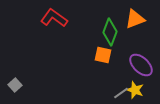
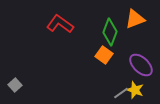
red L-shape: moved 6 px right, 6 px down
orange square: moved 1 px right; rotated 24 degrees clockwise
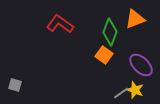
gray square: rotated 32 degrees counterclockwise
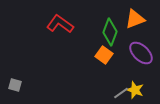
purple ellipse: moved 12 px up
